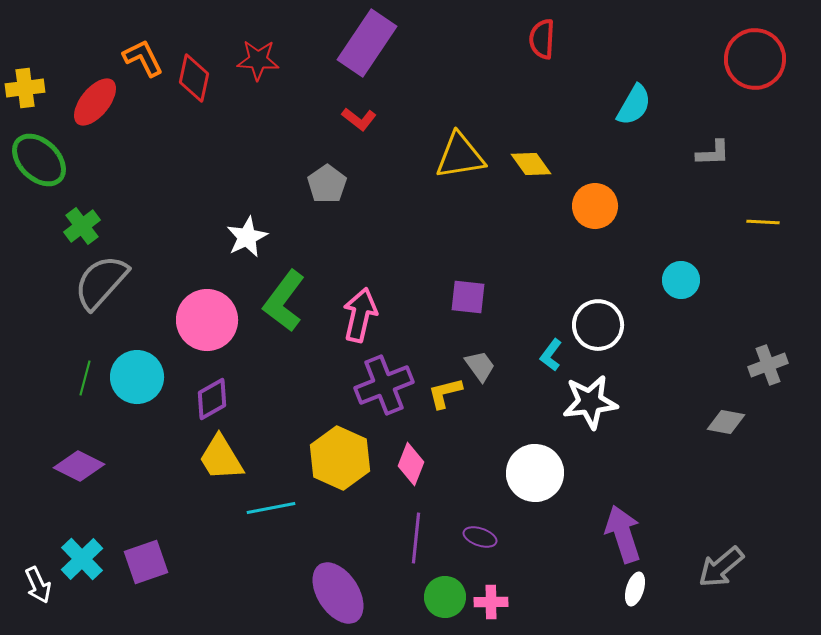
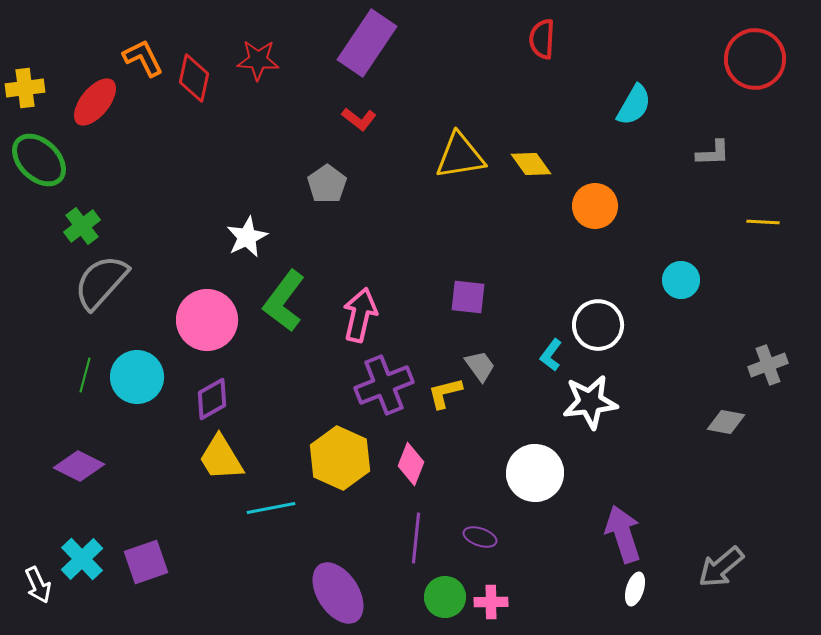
green line at (85, 378): moved 3 px up
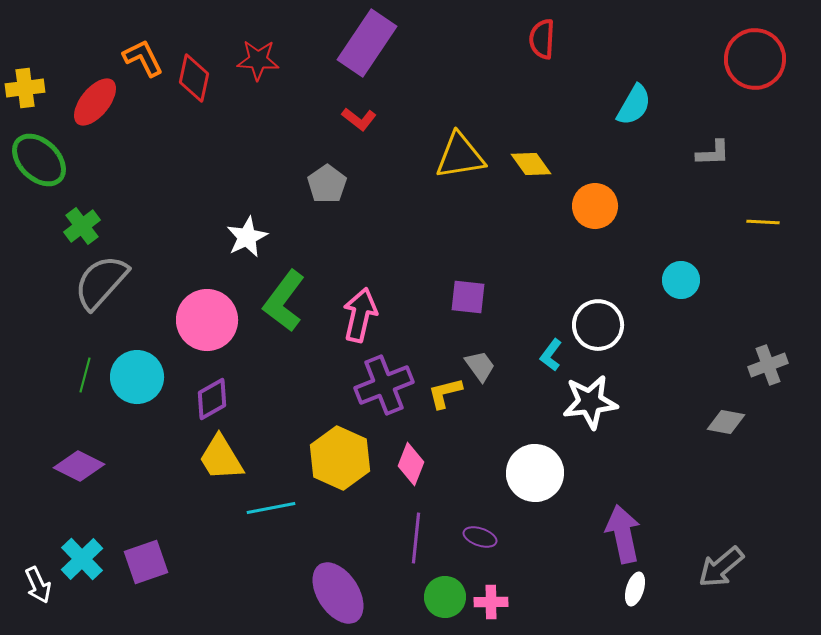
purple arrow at (623, 534): rotated 6 degrees clockwise
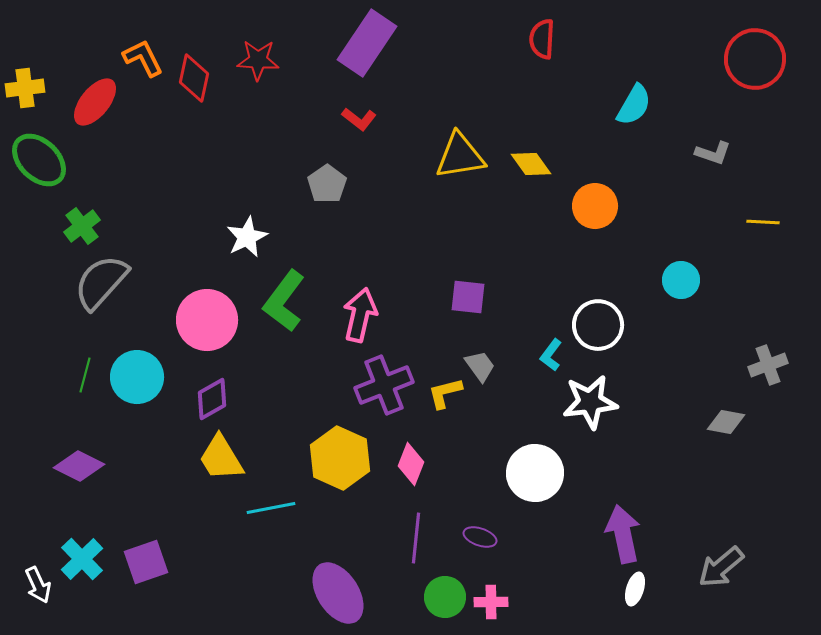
gray L-shape at (713, 153): rotated 21 degrees clockwise
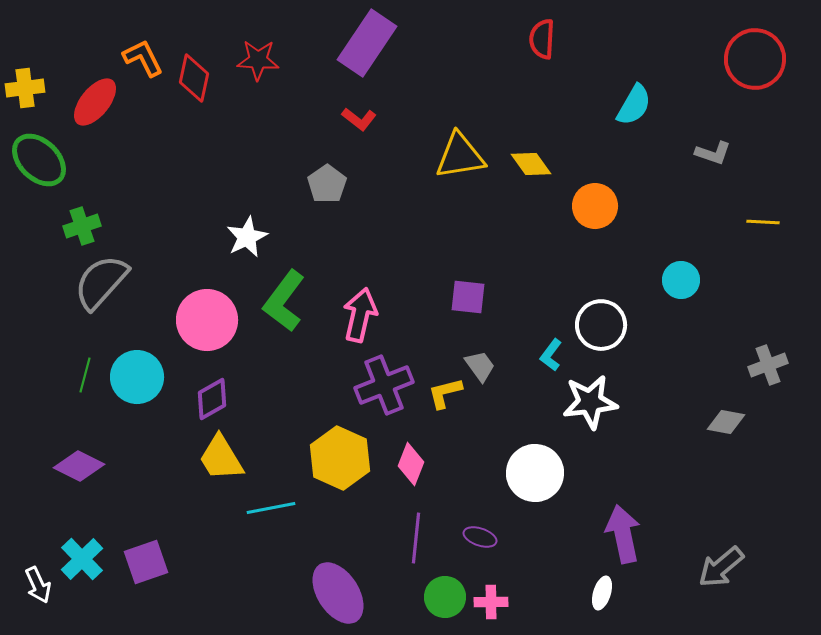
green cross at (82, 226): rotated 18 degrees clockwise
white circle at (598, 325): moved 3 px right
white ellipse at (635, 589): moved 33 px left, 4 px down
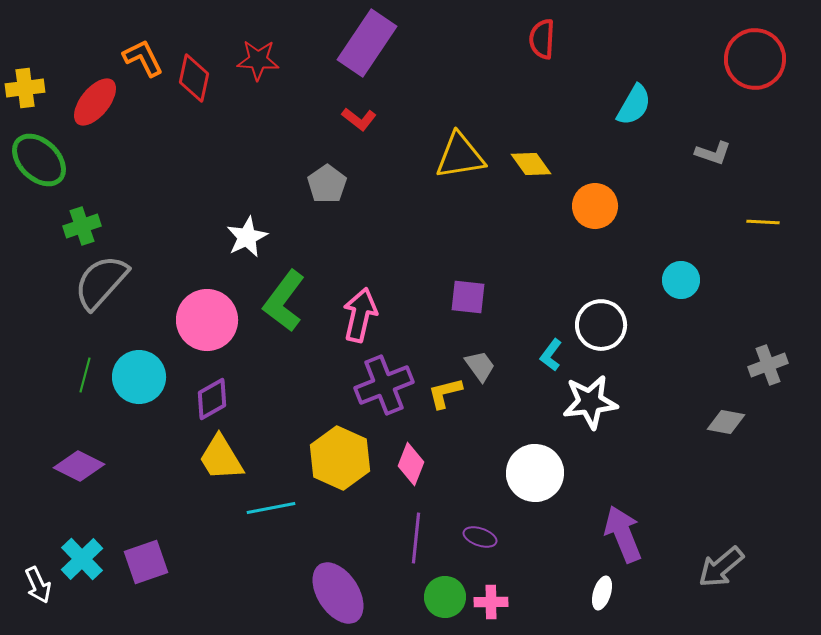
cyan circle at (137, 377): moved 2 px right
purple arrow at (623, 534): rotated 10 degrees counterclockwise
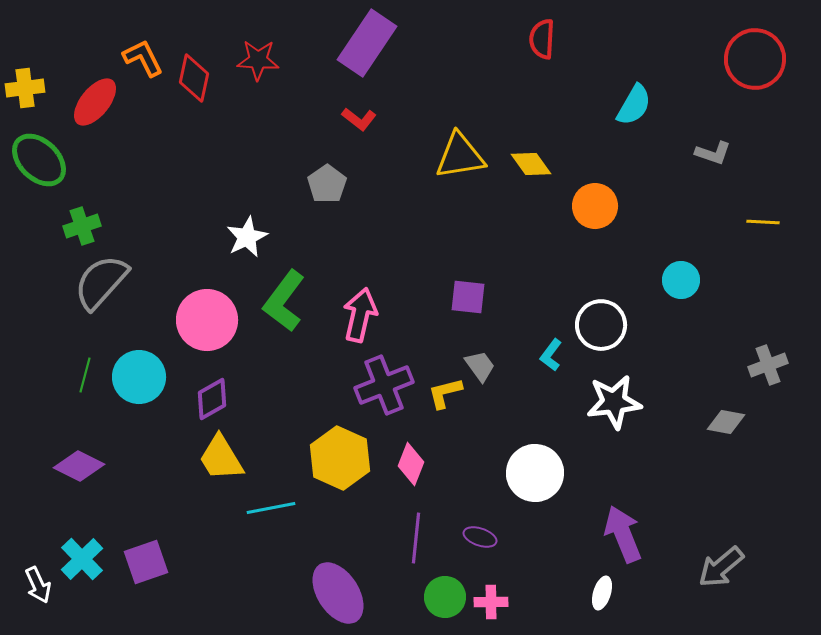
white star at (590, 402): moved 24 px right
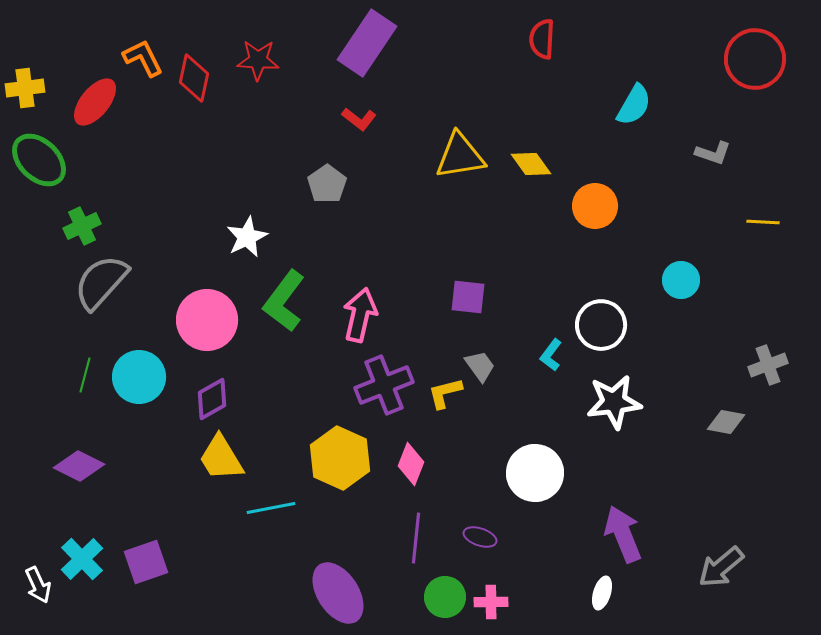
green cross at (82, 226): rotated 6 degrees counterclockwise
